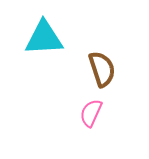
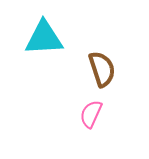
pink semicircle: moved 1 px down
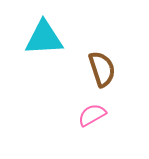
pink semicircle: moved 1 px right, 1 px down; rotated 36 degrees clockwise
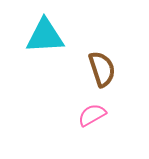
cyan triangle: moved 1 px right, 2 px up
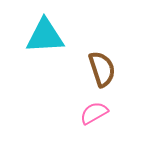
pink semicircle: moved 2 px right, 2 px up
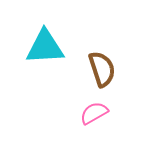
cyan triangle: moved 11 px down
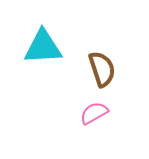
cyan triangle: moved 2 px left
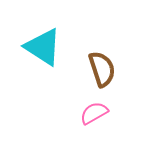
cyan triangle: rotated 36 degrees clockwise
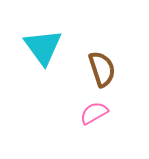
cyan triangle: rotated 21 degrees clockwise
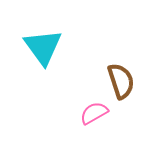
brown semicircle: moved 19 px right, 12 px down
